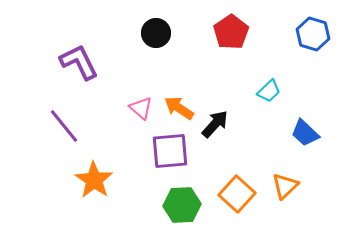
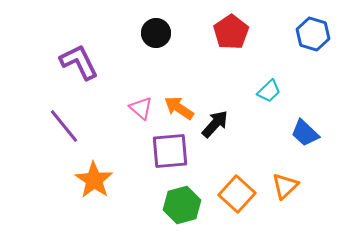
green hexagon: rotated 12 degrees counterclockwise
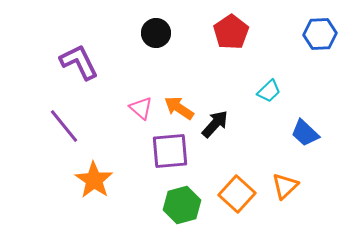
blue hexagon: moved 7 px right; rotated 20 degrees counterclockwise
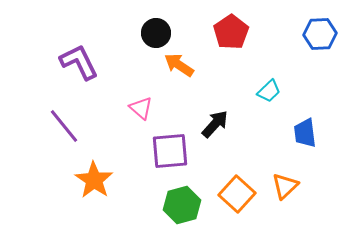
orange arrow: moved 43 px up
blue trapezoid: rotated 40 degrees clockwise
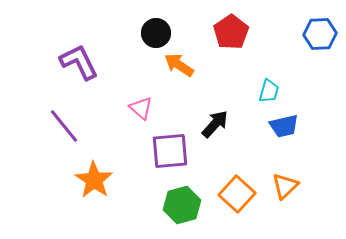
cyan trapezoid: rotated 30 degrees counterclockwise
blue trapezoid: moved 21 px left, 7 px up; rotated 96 degrees counterclockwise
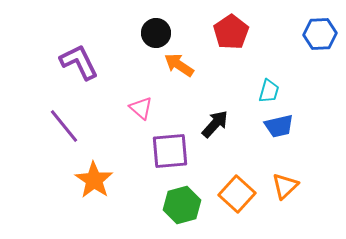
blue trapezoid: moved 5 px left
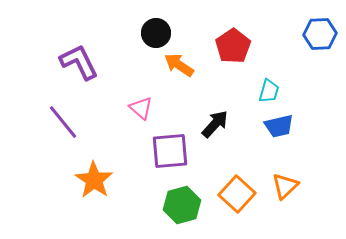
red pentagon: moved 2 px right, 14 px down
purple line: moved 1 px left, 4 px up
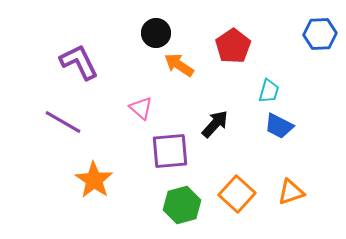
purple line: rotated 21 degrees counterclockwise
blue trapezoid: rotated 40 degrees clockwise
orange triangle: moved 6 px right, 6 px down; rotated 24 degrees clockwise
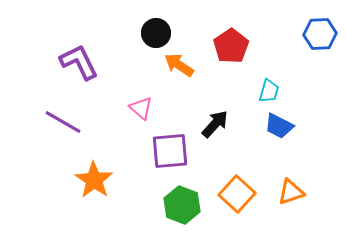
red pentagon: moved 2 px left
green hexagon: rotated 24 degrees counterclockwise
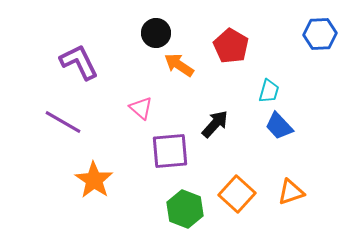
red pentagon: rotated 8 degrees counterclockwise
blue trapezoid: rotated 20 degrees clockwise
green hexagon: moved 3 px right, 4 px down
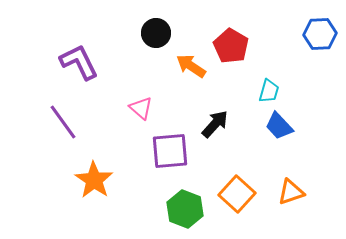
orange arrow: moved 12 px right, 1 px down
purple line: rotated 24 degrees clockwise
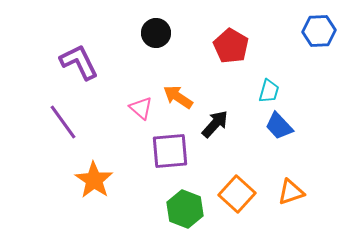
blue hexagon: moved 1 px left, 3 px up
orange arrow: moved 13 px left, 31 px down
